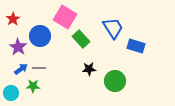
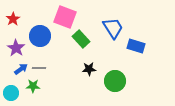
pink square: rotated 10 degrees counterclockwise
purple star: moved 2 px left, 1 px down
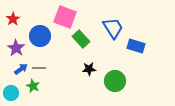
green star: rotated 24 degrees clockwise
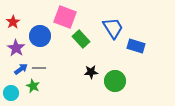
red star: moved 3 px down
black star: moved 2 px right, 3 px down
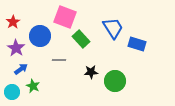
blue rectangle: moved 1 px right, 2 px up
gray line: moved 20 px right, 8 px up
cyan circle: moved 1 px right, 1 px up
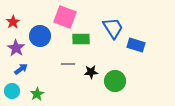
green rectangle: rotated 48 degrees counterclockwise
blue rectangle: moved 1 px left, 1 px down
gray line: moved 9 px right, 4 px down
green star: moved 4 px right, 8 px down; rotated 16 degrees clockwise
cyan circle: moved 1 px up
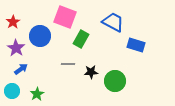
blue trapezoid: moved 6 px up; rotated 30 degrees counterclockwise
green rectangle: rotated 60 degrees counterclockwise
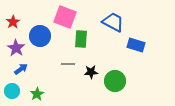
green rectangle: rotated 24 degrees counterclockwise
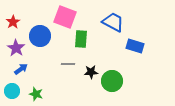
blue rectangle: moved 1 px left, 1 px down
green circle: moved 3 px left
green star: moved 1 px left; rotated 24 degrees counterclockwise
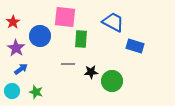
pink square: rotated 15 degrees counterclockwise
green star: moved 2 px up
